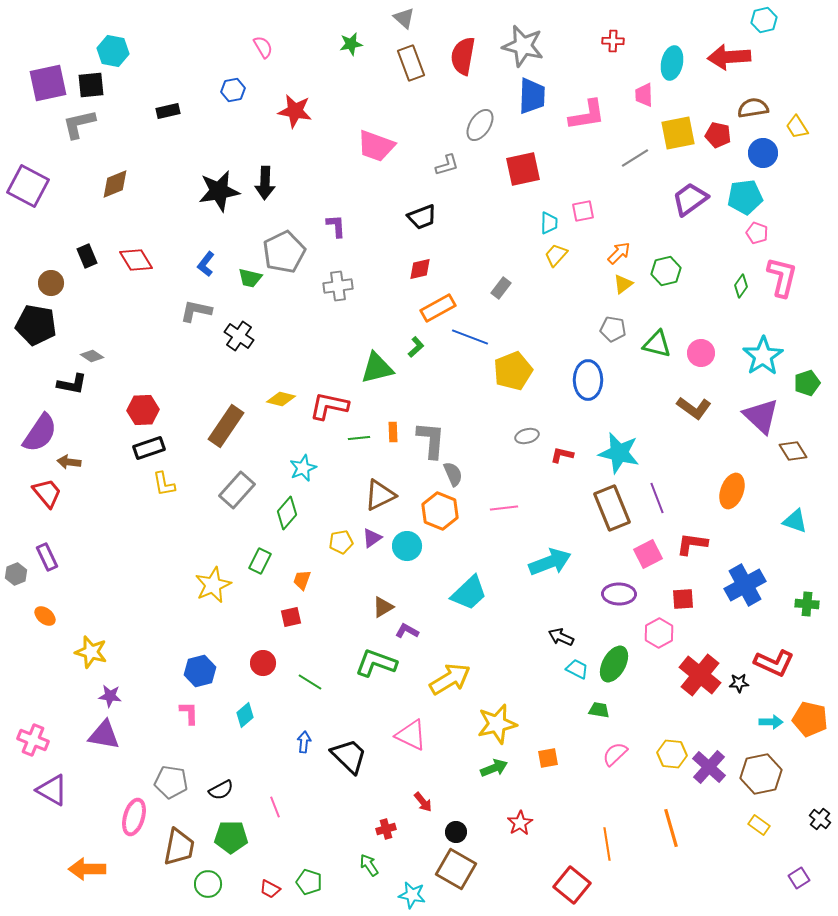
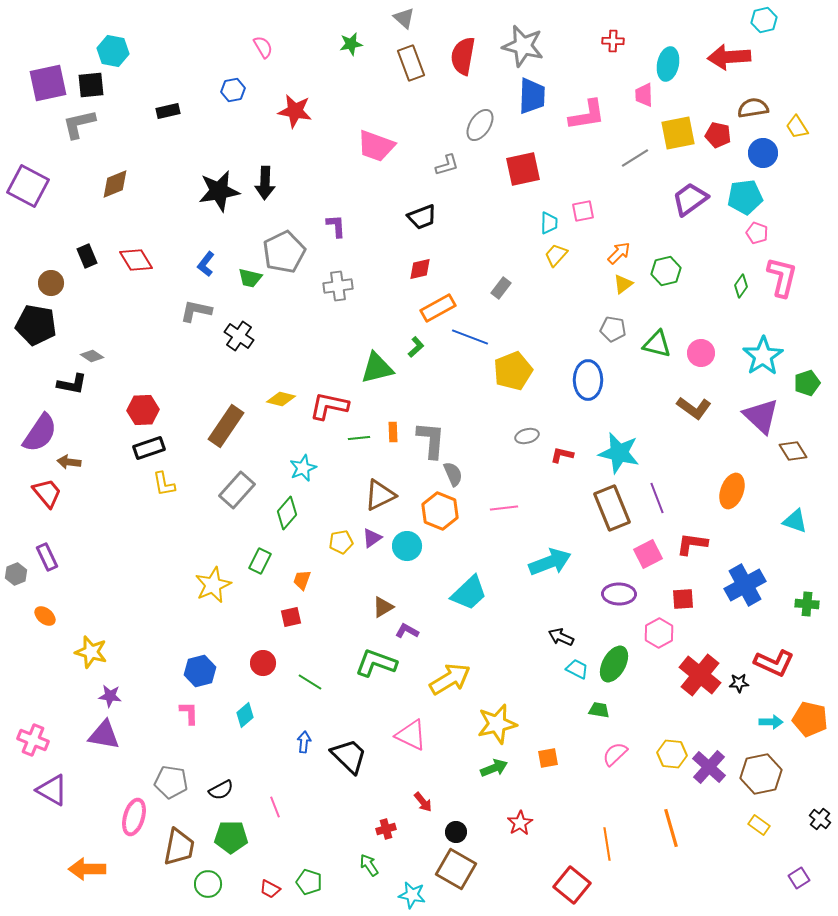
cyan ellipse at (672, 63): moved 4 px left, 1 px down
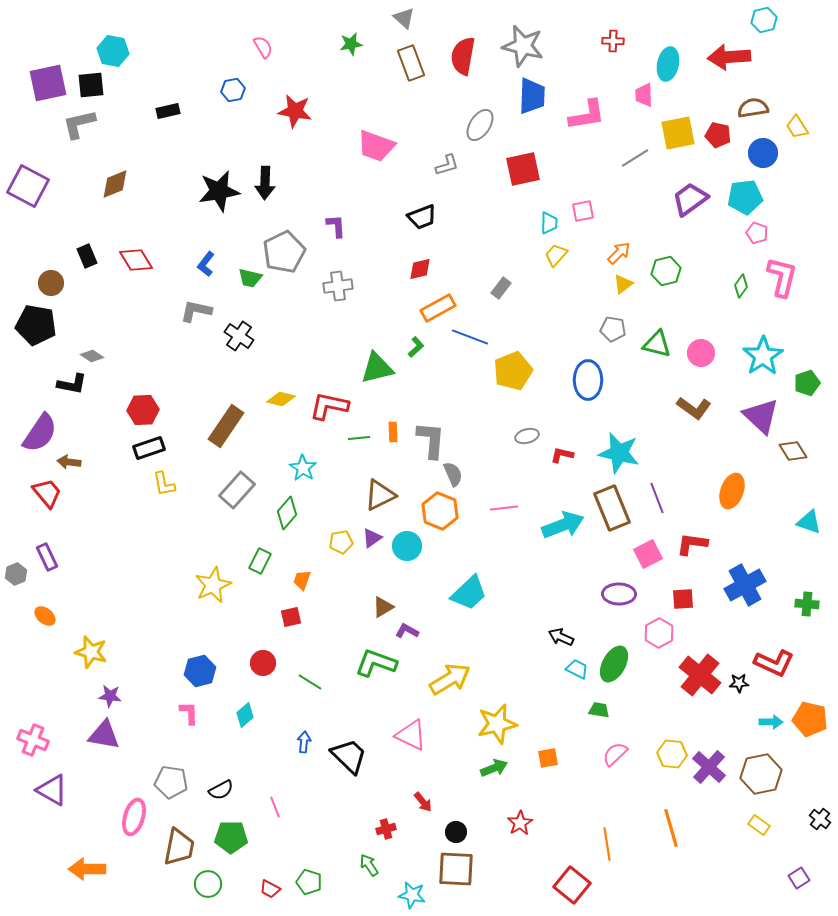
cyan star at (303, 468): rotated 16 degrees counterclockwise
cyan triangle at (795, 521): moved 14 px right, 1 px down
cyan arrow at (550, 562): moved 13 px right, 37 px up
brown square at (456, 869): rotated 27 degrees counterclockwise
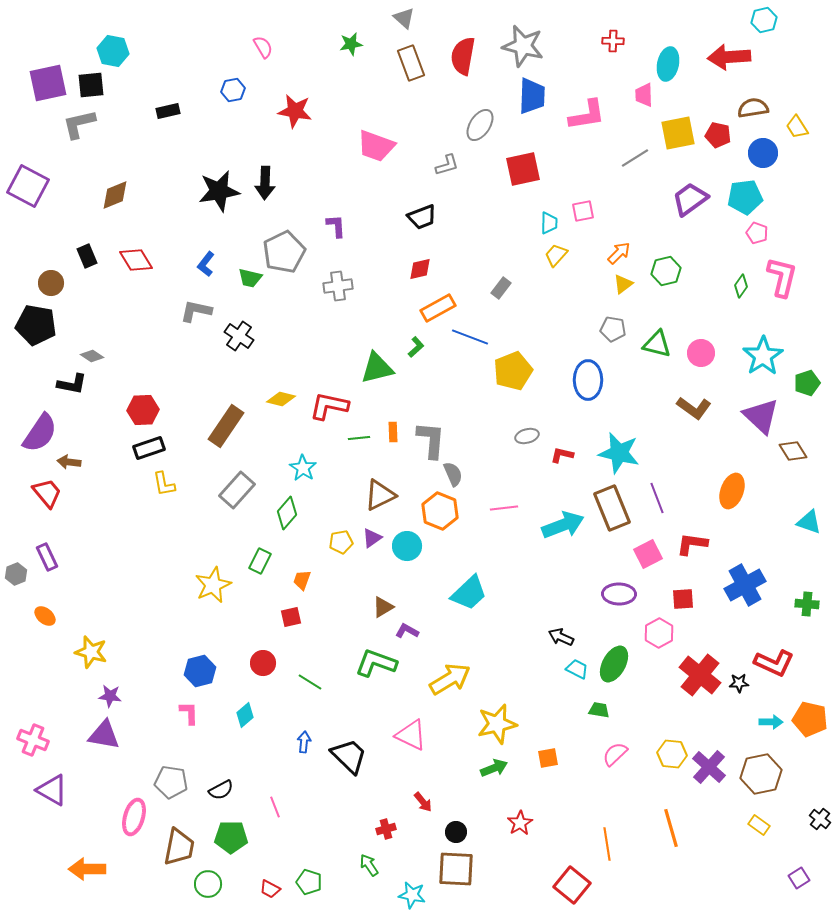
brown diamond at (115, 184): moved 11 px down
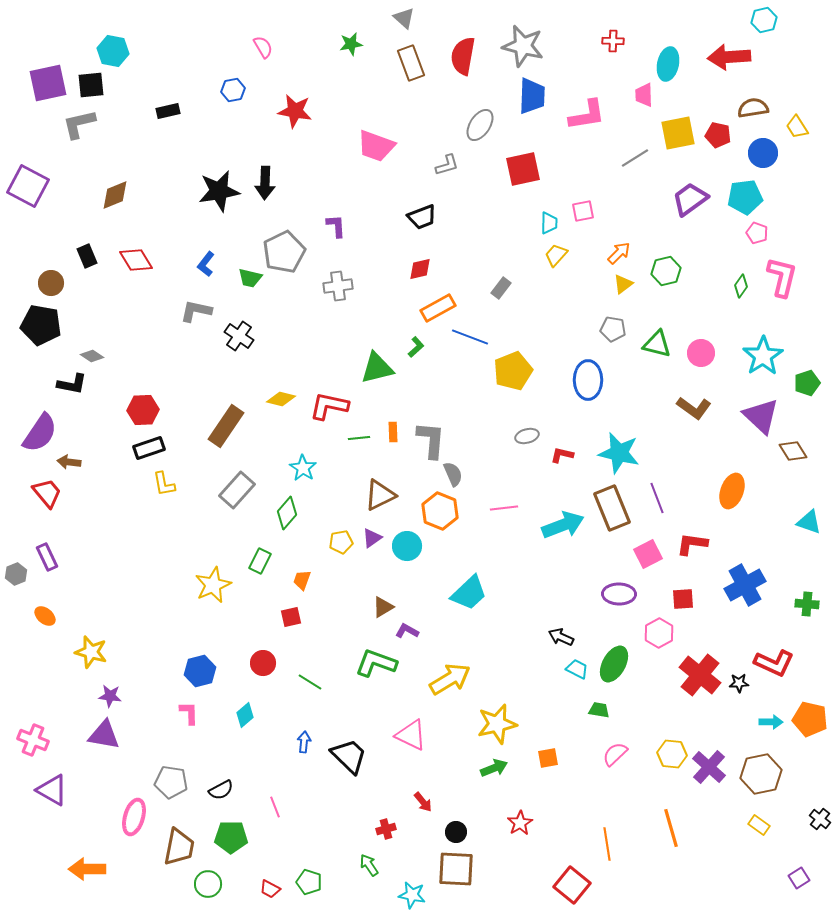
black pentagon at (36, 325): moved 5 px right
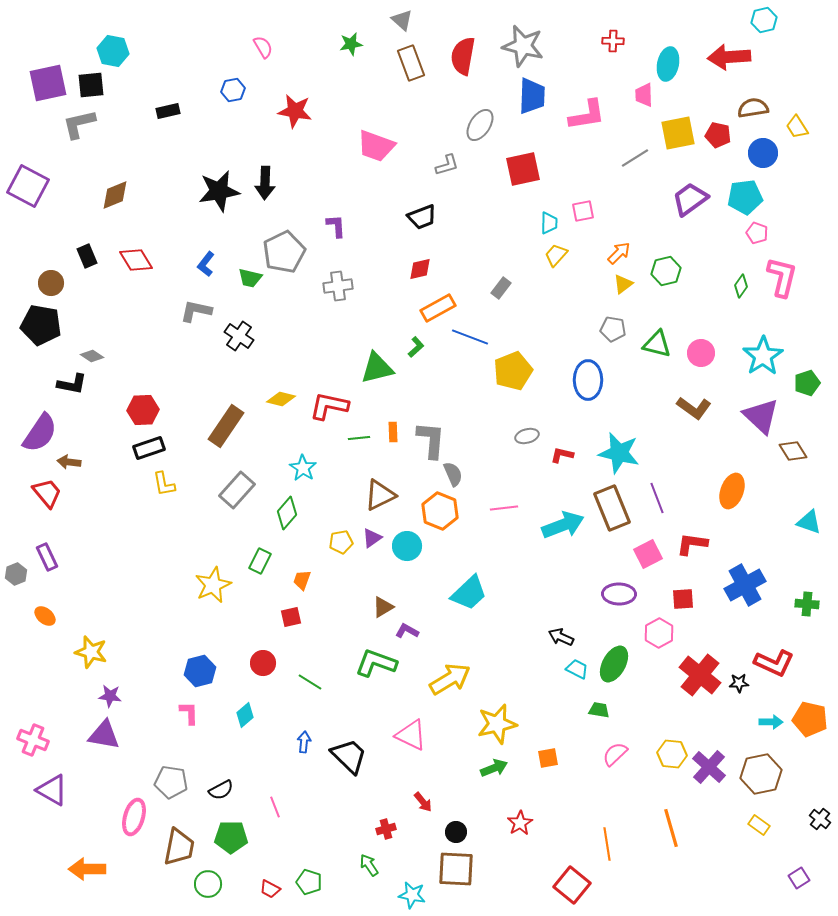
gray triangle at (404, 18): moved 2 px left, 2 px down
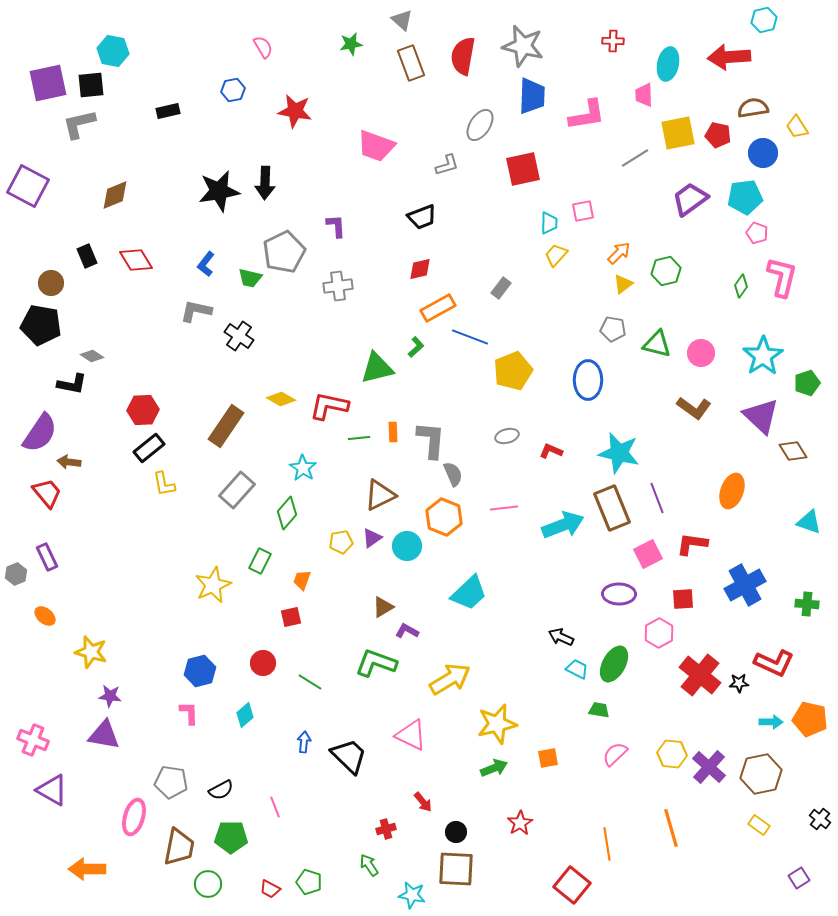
yellow diamond at (281, 399): rotated 16 degrees clockwise
gray ellipse at (527, 436): moved 20 px left
black rectangle at (149, 448): rotated 20 degrees counterclockwise
red L-shape at (562, 455): moved 11 px left, 4 px up; rotated 10 degrees clockwise
orange hexagon at (440, 511): moved 4 px right, 6 px down
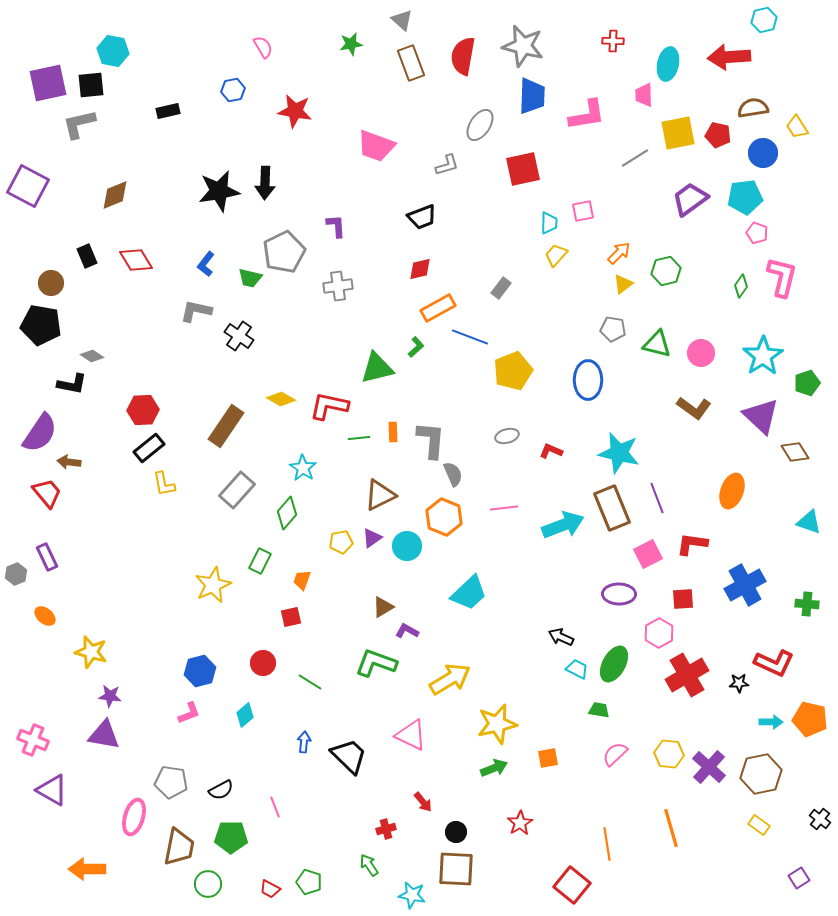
brown diamond at (793, 451): moved 2 px right, 1 px down
red cross at (700, 675): moved 13 px left; rotated 21 degrees clockwise
pink L-shape at (189, 713): rotated 70 degrees clockwise
yellow hexagon at (672, 754): moved 3 px left
